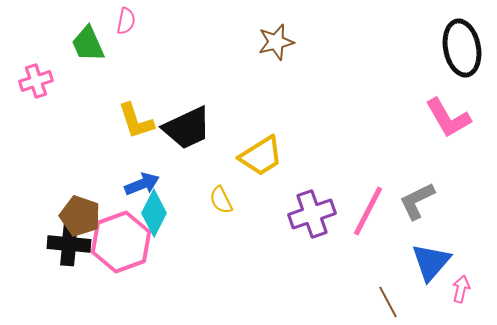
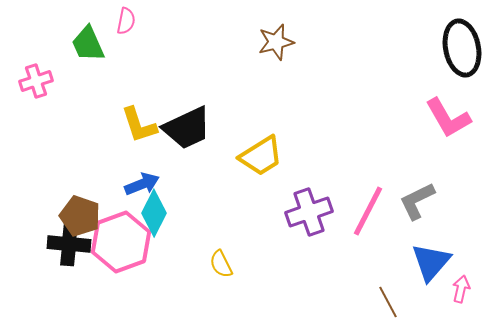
yellow L-shape: moved 3 px right, 4 px down
yellow semicircle: moved 64 px down
purple cross: moved 3 px left, 2 px up
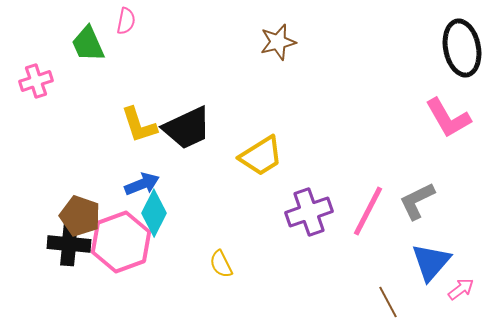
brown star: moved 2 px right
pink arrow: rotated 40 degrees clockwise
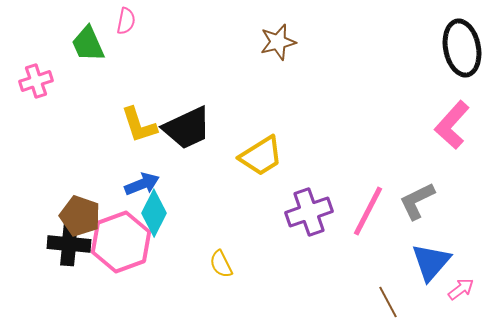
pink L-shape: moved 4 px right, 7 px down; rotated 72 degrees clockwise
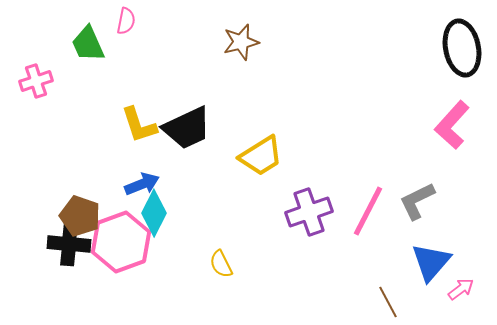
brown star: moved 37 px left
